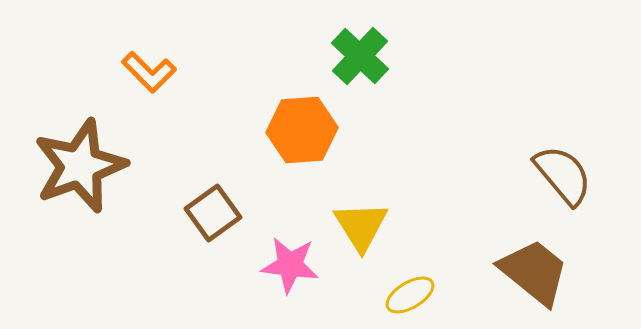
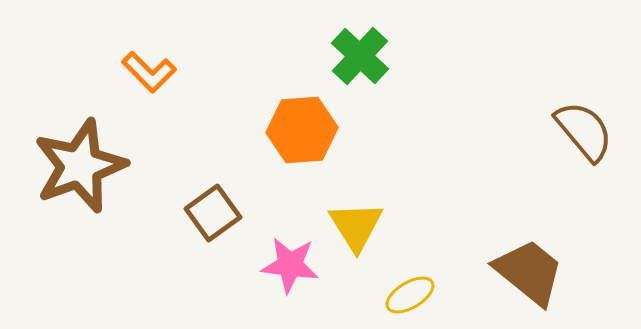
brown semicircle: moved 21 px right, 44 px up
yellow triangle: moved 5 px left
brown trapezoid: moved 5 px left
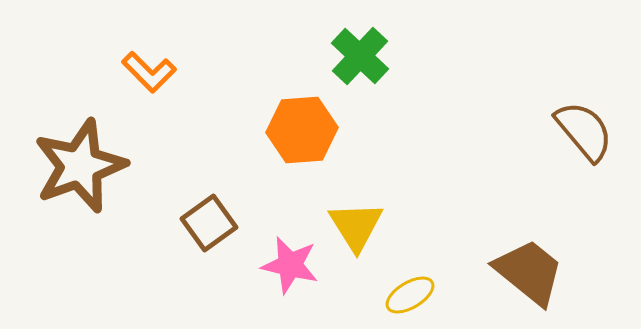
brown square: moved 4 px left, 10 px down
pink star: rotated 6 degrees clockwise
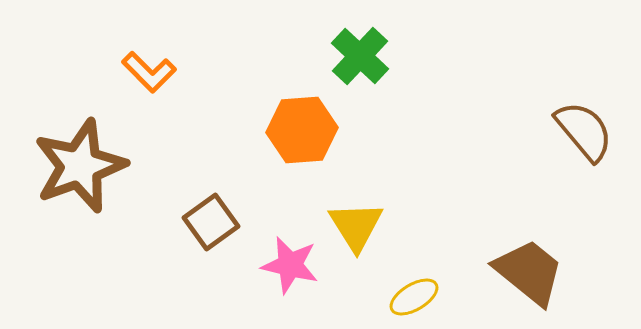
brown square: moved 2 px right, 1 px up
yellow ellipse: moved 4 px right, 2 px down
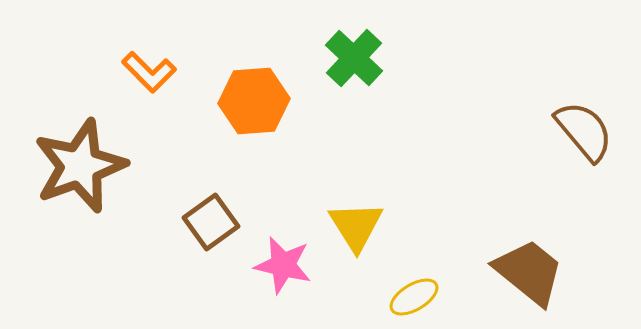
green cross: moved 6 px left, 2 px down
orange hexagon: moved 48 px left, 29 px up
pink star: moved 7 px left
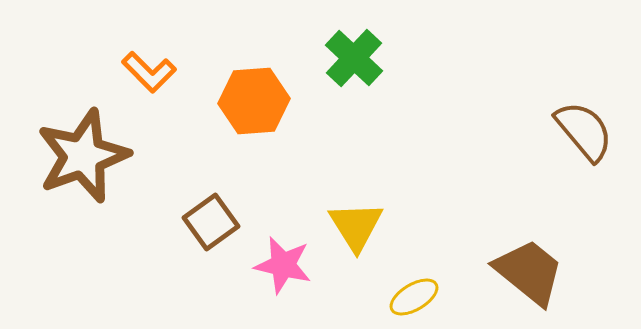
brown star: moved 3 px right, 10 px up
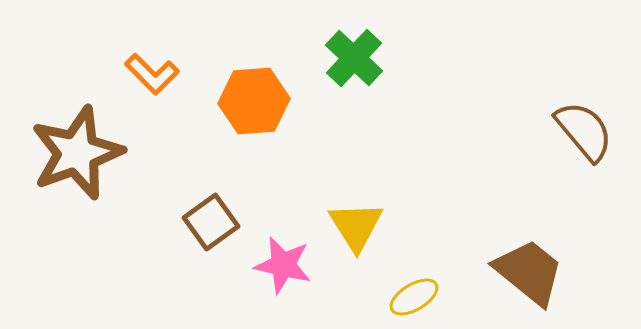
orange L-shape: moved 3 px right, 2 px down
brown star: moved 6 px left, 3 px up
